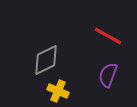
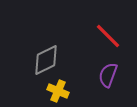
red line: rotated 16 degrees clockwise
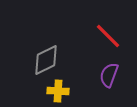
purple semicircle: moved 1 px right
yellow cross: rotated 20 degrees counterclockwise
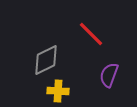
red line: moved 17 px left, 2 px up
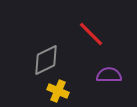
purple semicircle: rotated 70 degrees clockwise
yellow cross: rotated 20 degrees clockwise
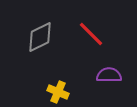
gray diamond: moved 6 px left, 23 px up
yellow cross: moved 1 px down
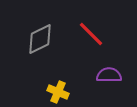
gray diamond: moved 2 px down
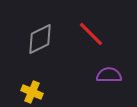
yellow cross: moved 26 px left
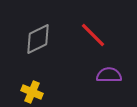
red line: moved 2 px right, 1 px down
gray diamond: moved 2 px left
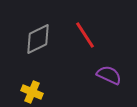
red line: moved 8 px left; rotated 12 degrees clockwise
purple semicircle: rotated 25 degrees clockwise
